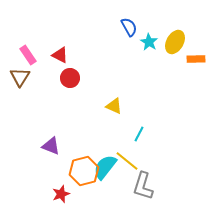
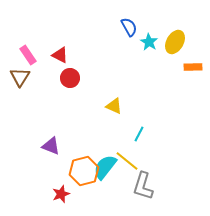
orange rectangle: moved 3 px left, 8 px down
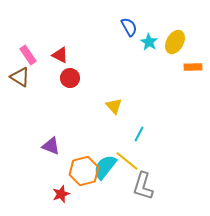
brown triangle: rotated 30 degrees counterclockwise
yellow triangle: rotated 24 degrees clockwise
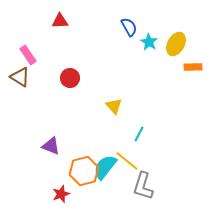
yellow ellipse: moved 1 px right, 2 px down
red triangle: moved 34 px up; rotated 30 degrees counterclockwise
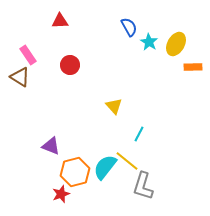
red circle: moved 13 px up
orange hexagon: moved 9 px left, 1 px down
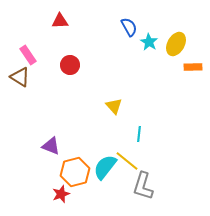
cyan line: rotated 21 degrees counterclockwise
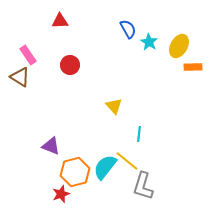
blue semicircle: moved 1 px left, 2 px down
yellow ellipse: moved 3 px right, 2 px down
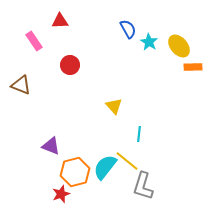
yellow ellipse: rotated 70 degrees counterclockwise
pink rectangle: moved 6 px right, 14 px up
brown triangle: moved 1 px right, 8 px down; rotated 10 degrees counterclockwise
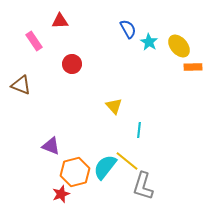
red circle: moved 2 px right, 1 px up
cyan line: moved 4 px up
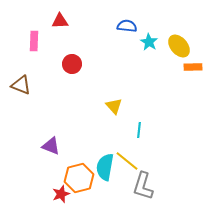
blue semicircle: moved 1 px left, 3 px up; rotated 54 degrees counterclockwise
pink rectangle: rotated 36 degrees clockwise
cyan semicircle: rotated 28 degrees counterclockwise
orange hexagon: moved 4 px right, 6 px down
